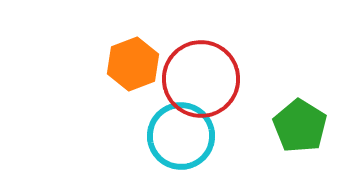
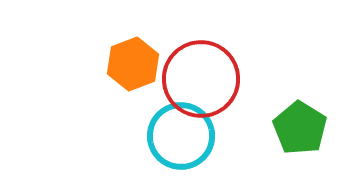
green pentagon: moved 2 px down
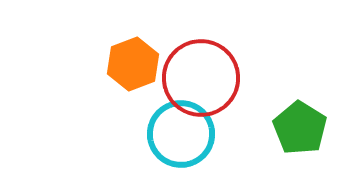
red circle: moved 1 px up
cyan circle: moved 2 px up
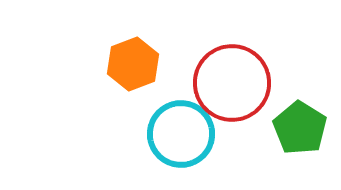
red circle: moved 31 px right, 5 px down
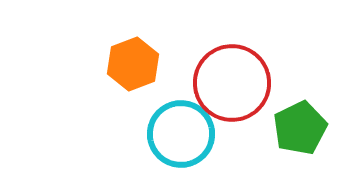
green pentagon: rotated 14 degrees clockwise
